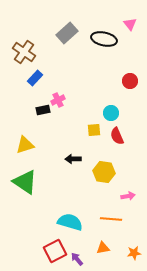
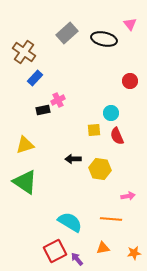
yellow hexagon: moved 4 px left, 3 px up
cyan semicircle: rotated 15 degrees clockwise
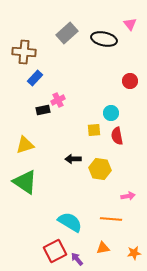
brown cross: rotated 30 degrees counterclockwise
red semicircle: rotated 12 degrees clockwise
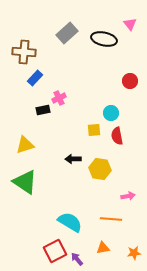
pink cross: moved 1 px right, 2 px up
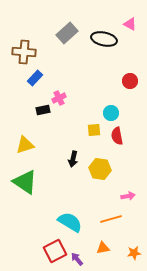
pink triangle: rotated 24 degrees counterclockwise
black arrow: rotated 77 degrees counterclockwise
orange line: rotated 20 degrees counterclockwise
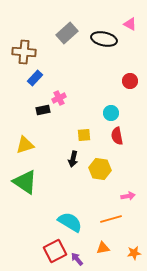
yellow square: moved 10 px left, 5 px down
